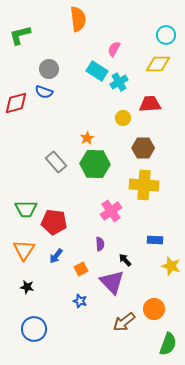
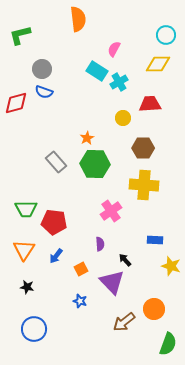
gray circle: moved 7 px left
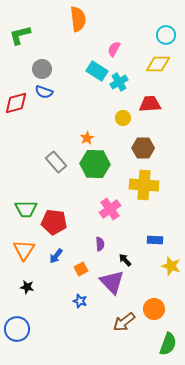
pink cross: moved 1 px left, 2 px up
blue circle: moved 17 px left
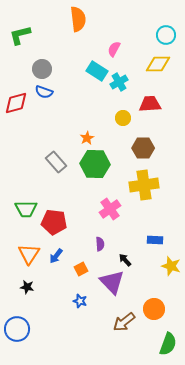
yellow cross: rotated 12 degrees counterclockwise
orange triangle: moved 5 px right, 4 px down
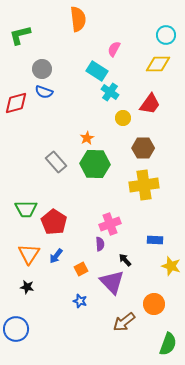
cyan cross: moved 9 px left, 10 px down; rotated 24 degrees counterclockwise
red trapezoid: rotated 130 degrees clockwise
pink cross: moved 15 px down; rotated 15 degrees clockwise
red pentagon: rotated 25 degrees clockwise
orange circle: moved 5 px up
blue circle: moved 1 px left
